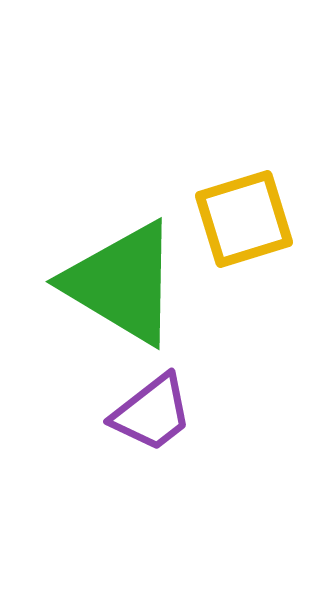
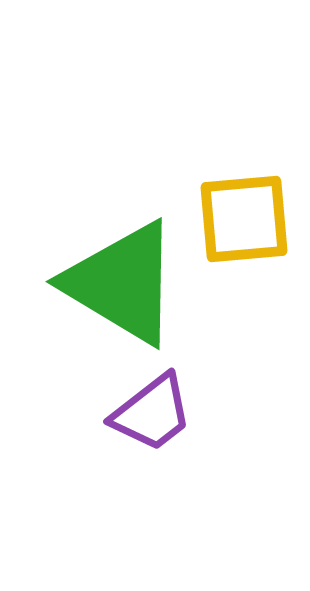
yellow square: rotated 12 degrees clockwise
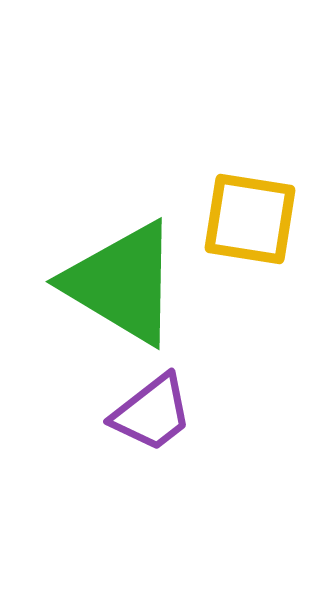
yellow square: moved 6 px right; rotated 14 degrees clockwise
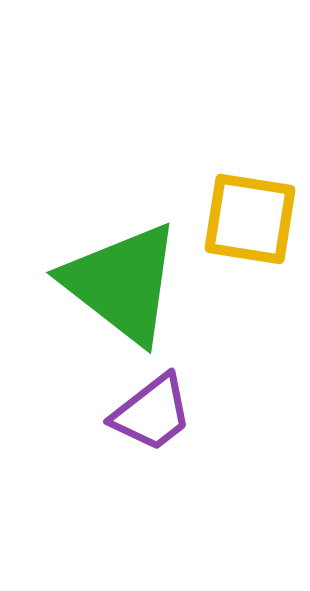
green triangle: rotated 7 degrees clockwise
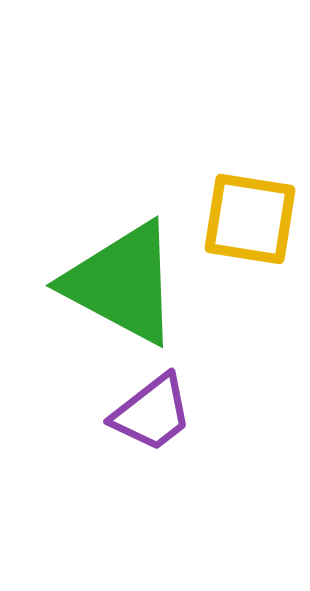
green triangle: rotated 10 degrees counterclockwise
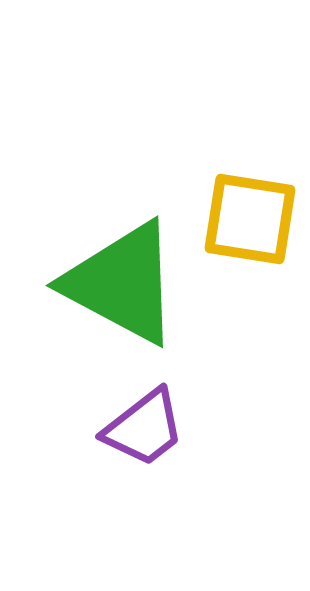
purple trapezoid: moved 8 px left, 15 px down
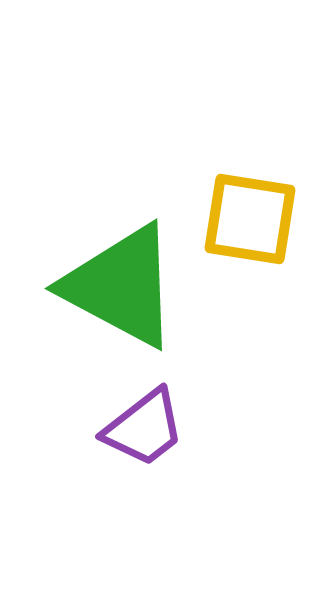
green triangle: moved 1 px left, 3 px down
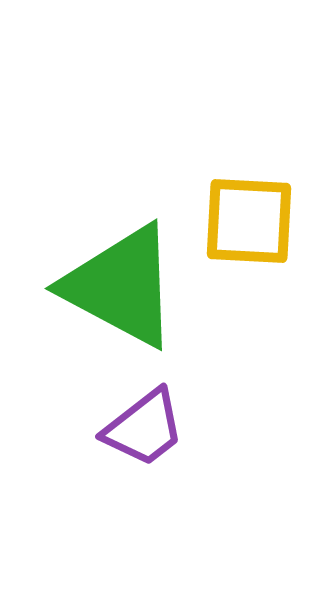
yellow square: moved 1 px left, 2 px down; rotated 6 degrees counterclockwise
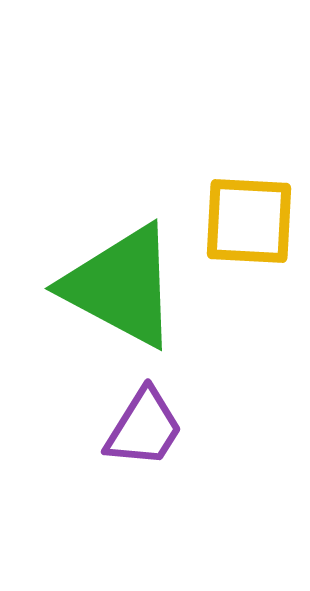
purple trapezoid: rotated 20 degrees counterclockwise
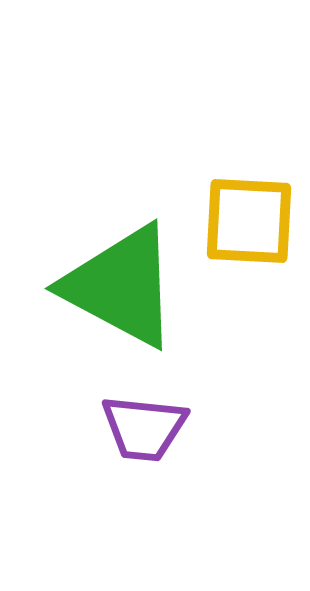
purple trapezoid: rotated 64 degrees clockwise
